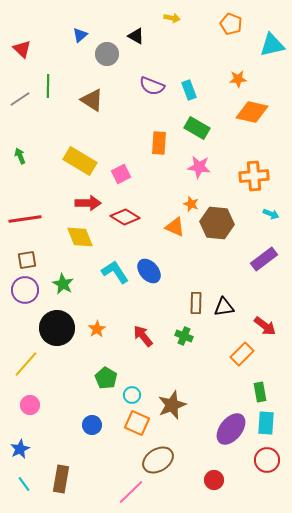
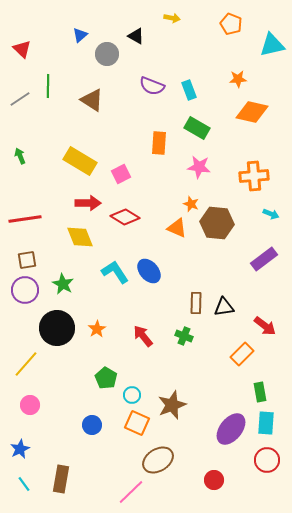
orange triangle at (175, 227): moved 2 px right, 1 px down
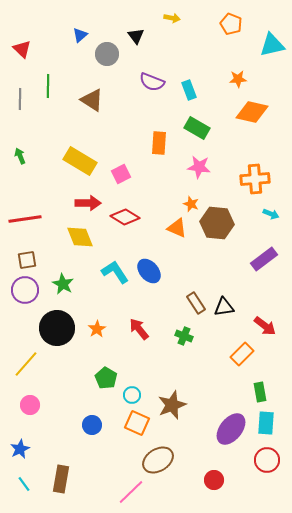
black triangle at (136, 36): rotated 24 degrees clockwise
purple semicircle at (152, 86): moved 4 px up
gray line at (20, 99): rotated 55 degrees counterclockwise
orange cross at (254, 176): moved 1 px right, 3 px down
brown rectangle at (196, 303): rotated 35 degrees counterclockwise
red arrow at (143, 336): moved 4 px left, 7 px up
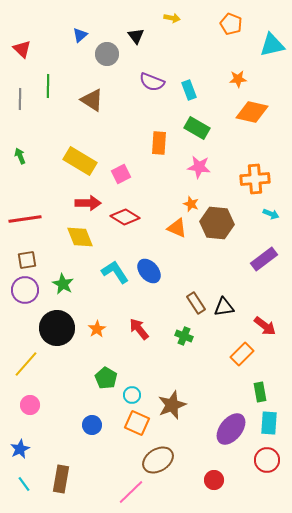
cyan rectangle at (266, 423): moved 3 px right
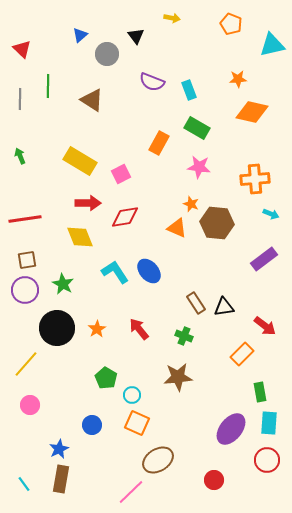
orange rectangle at (159, 143): rotated 25 degrees clockwise
red diamond at (125, 217): rotated 40 degrees counterclockwise
brown star at (172, 405): moved 6 px right, 28 px up; rotated 16 degrees clockwise
blue star at (20, 449): moved 39 px right
